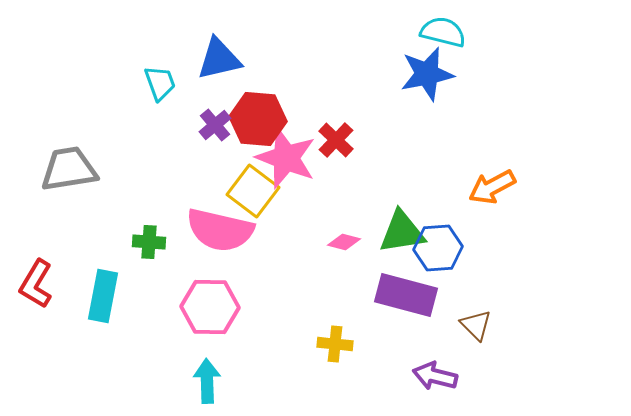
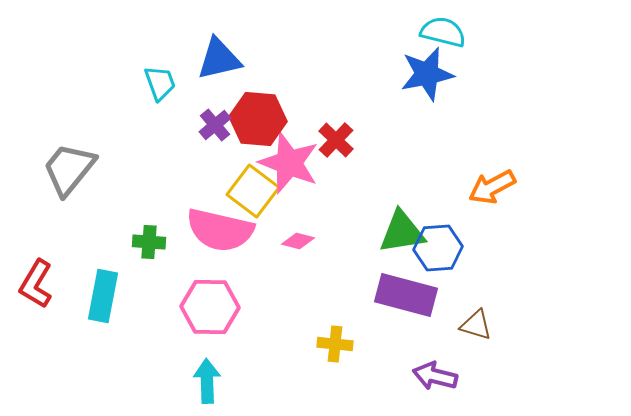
pink star: moved 3 px right, 5 px down
gray trapezoid: rotated 42 degrees counterclockwise
pink diamond: moved 46 px left, 1 px up
brown triangle: rotated 28 degrees counterclockwise
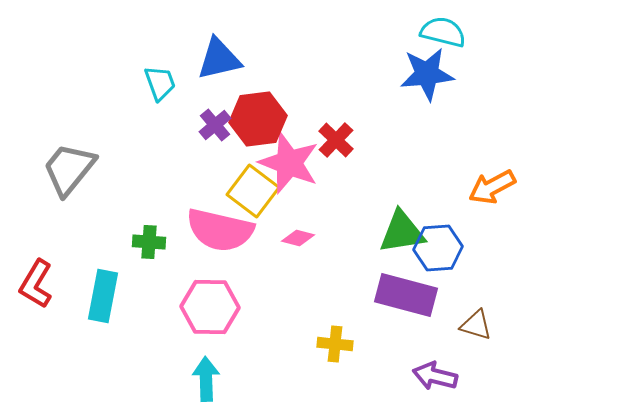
blue star: rotated 6 degrees clockwise
red hexagon: rotated 12 degrees counterclockwise
pink diamond: moved 3 px up
cyan arrow: moved 1 px left, 2 px up
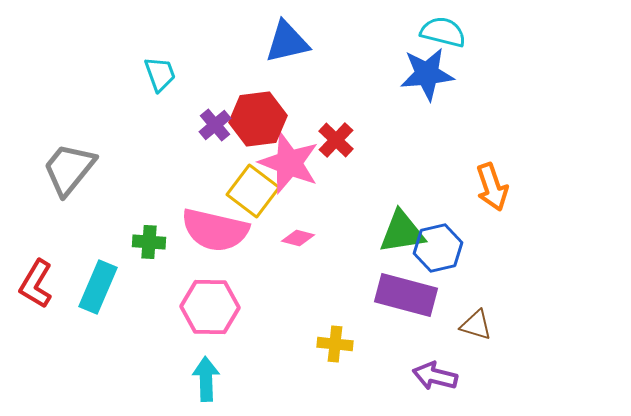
blue triangle: moved 68 px right, 17 px up
cyan trapezoid: moved 9 px up
orange arrow: rotated 81 degrees counterclockwise
pink semicircle: moved 5 px left
blue hexagon: rotated 9 degrees counterclockwise
cyan rectangle: moved 5 px left, 9 px up; rotated 12 degrees clockwise
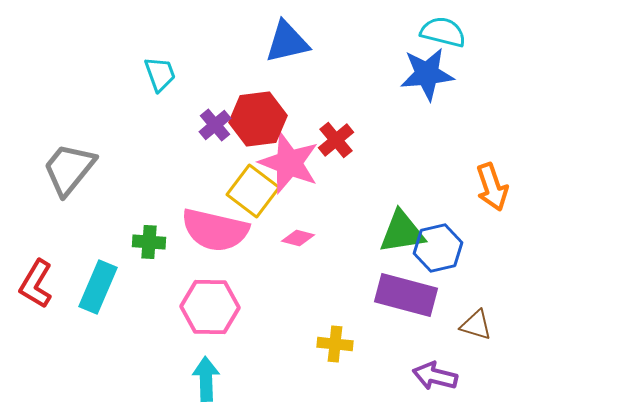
red cross: rotated 6 degrees clockwise
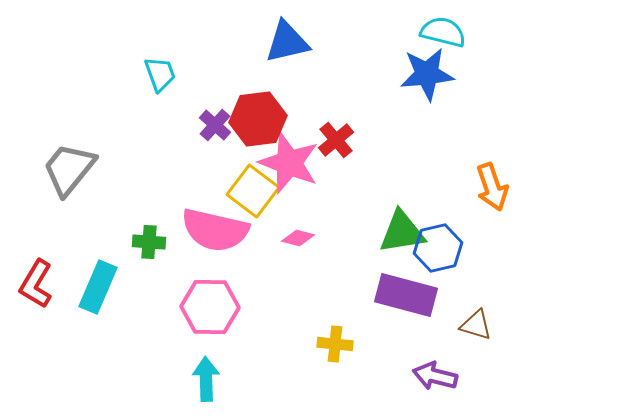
purple cross: rotated 8 degrees counterclockwise
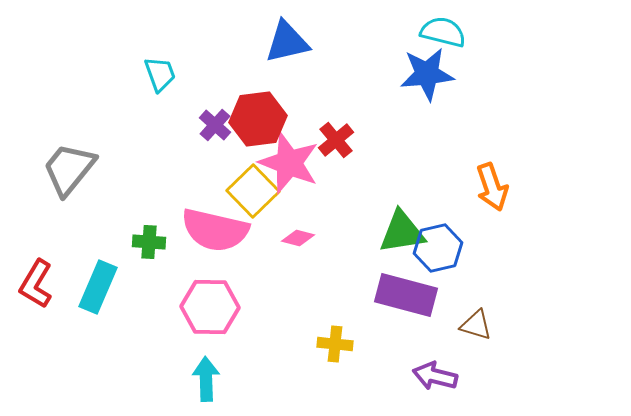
yellow square: rotated 9 degrees clockwise
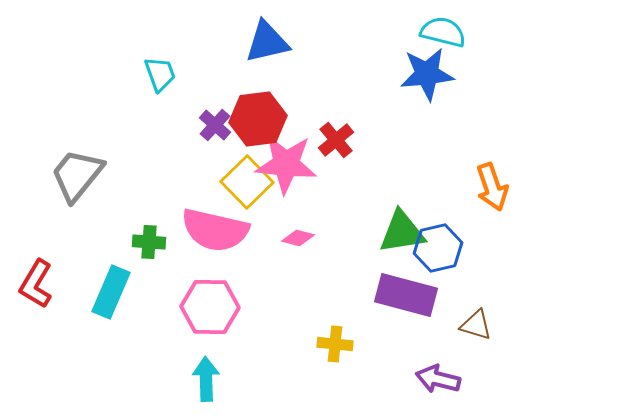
blue triangle: moved 20 px left
pink star: moved 3 px left, 1 px down; rotated 16 degrees counterclockwise
gray trapezoid: moved 8 px right, 6 px down
yellow square: moved 6 px left, 9 px up
cyan rectangle: moved 13 px right, 5 px down
purple arrow: moved 3 px right, 3 px down
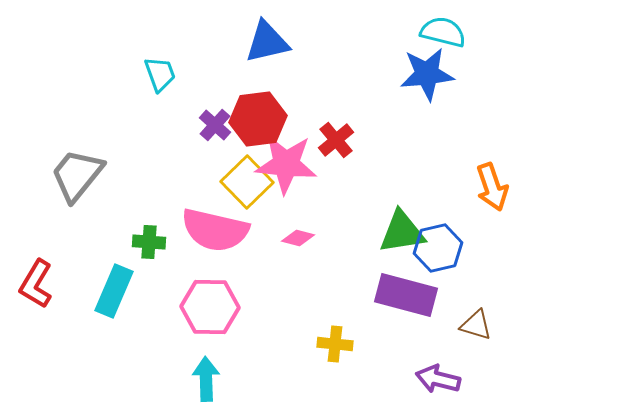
cyan rectangle: moved 3 px right, 1 px up
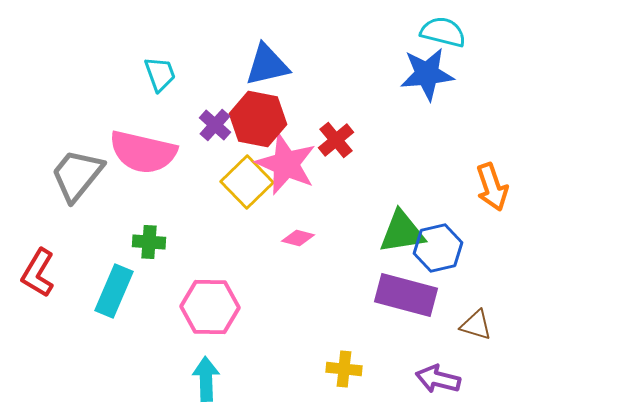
blue triangle: moved 23 px down
red hexagon: rotated 18 degrees clockwise
pink star: rotated 18 degrees clockwise
pink semicircle: moved 72 px left, 78 px up
red L-shape: moved 2 px right, 11 px up
yellow cross: moved 9 px right, 25 px down
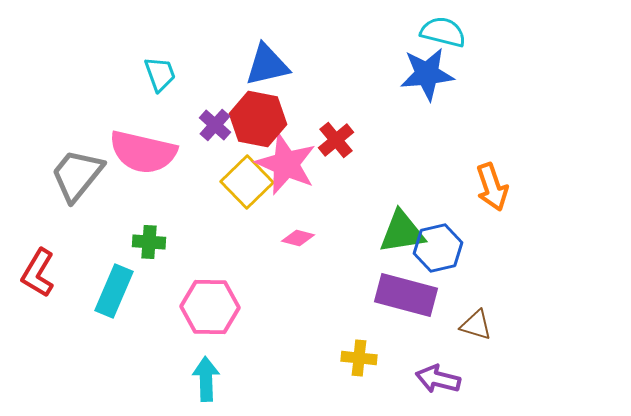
yellow cross: moved 15 px right, 11 px up
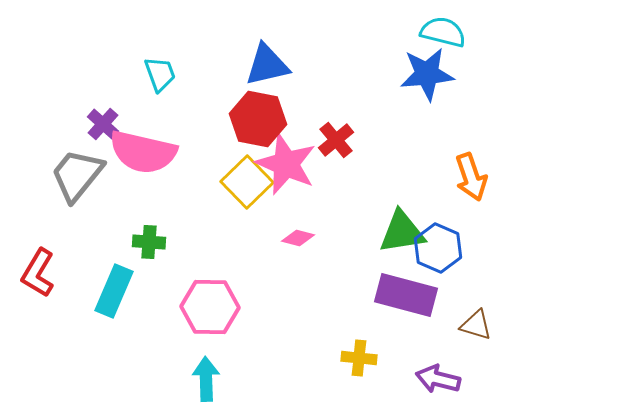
purple cross: moved 112 px left, 1 px up
orange arrow: moved 21 px left, 10 px up
blue hexagon: rotated 24 degrees counterclockwise
